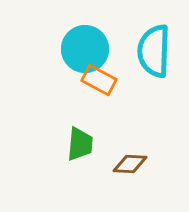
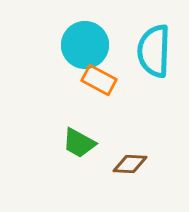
cyan circle: moved 4 px up
green trapezoid: moved 1 px left, 1 px up; rotated 114 degrees clockwise
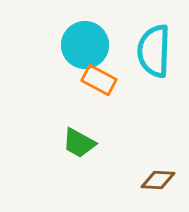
brown diamond: moved 28 px right, 16 px down
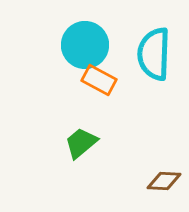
cyan semicircle: moved 3 px down
green trapezoid: moved 2 px right; rotated 111 degrees clockwise
brown diamond: moved 6 px right, 1 px down
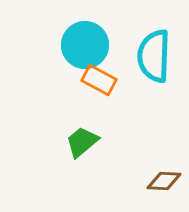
cyan semicircle: moved 2 px down
green trapezoid: moved 1 px right, 1 px up
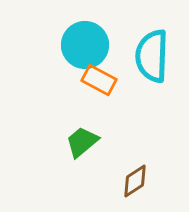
cyan semicircle: moved 2 px left
brown diamond: moved 29 px left; rotated 36 degrees counterclockwise
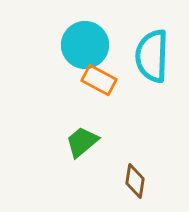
brown diamond: rotated 48 degrees counterclockwise
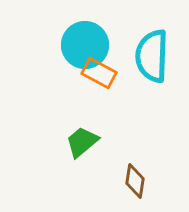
orange rectangle: moved 7 px up
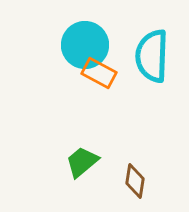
green trapezoid: moved 20 px down
